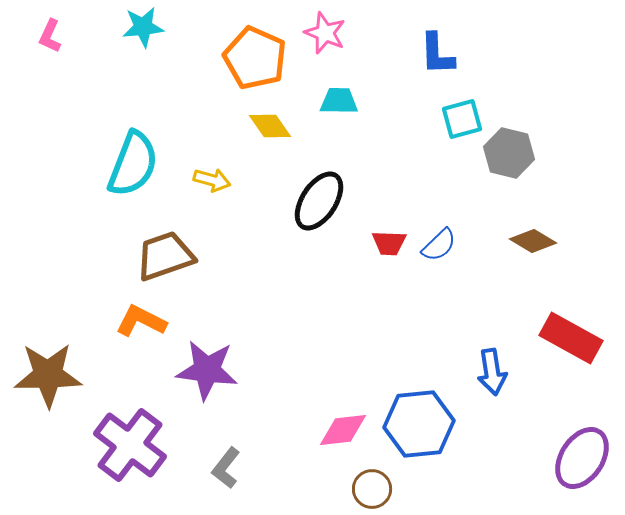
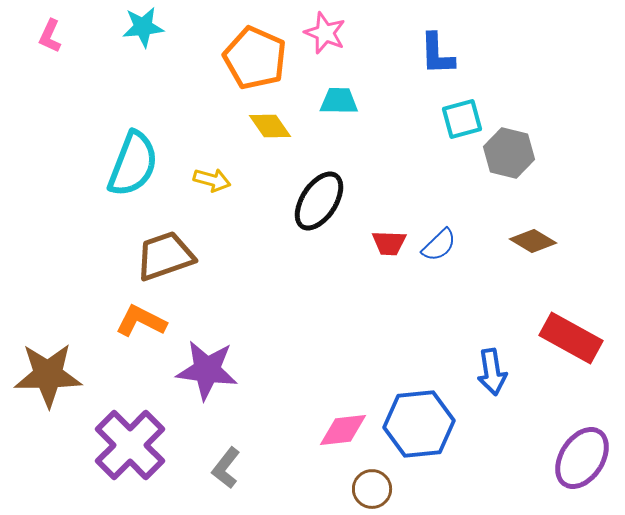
purple cross: rotated 8 degrees clockwise
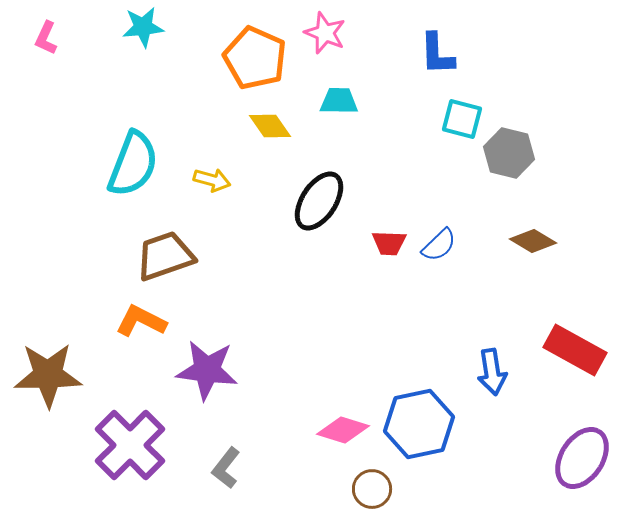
pink L-shape: moved 4 px left, 2 px down
cyan square: rotated 30 degrees clockwise
red rectangle: moved 4 px right, 12 px down
blue hexagon: rotated 6 degrees counterclockwise
pink diamond: rotated 24 degrees clockwise
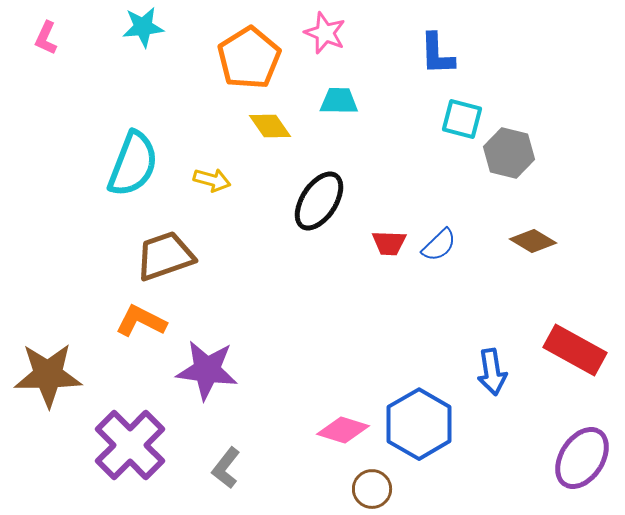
orange pentagon: moved 6 px left; rotated 16 degrees clockwise
blue hexagon: rotated 18 degrees counterclockwise
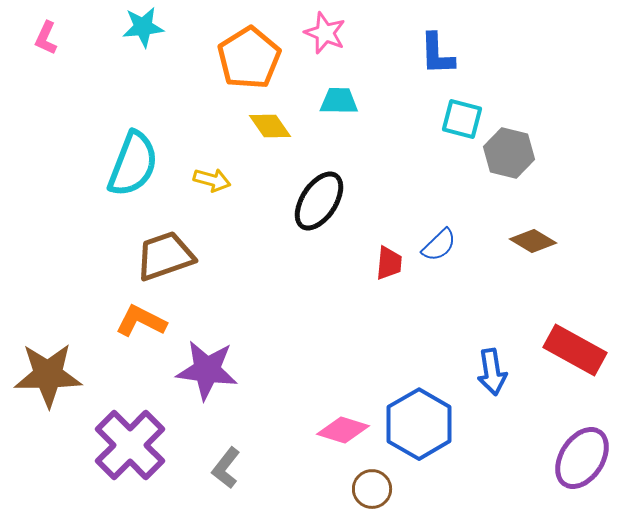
red trapezoid: moved 20 px down; rotated 87 degrees counterclockwise
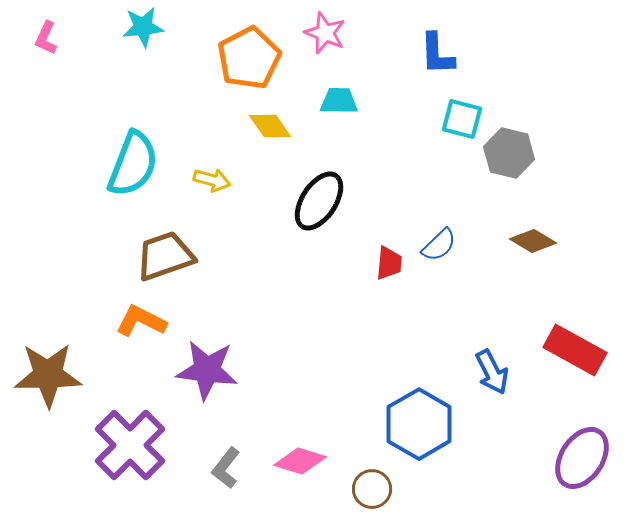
orange pentagon: rotated 4 degrees clockwise
blue arrow: rotated 18 degrees counterclockwise
pink diamond: moved 43 px left, 31 px down
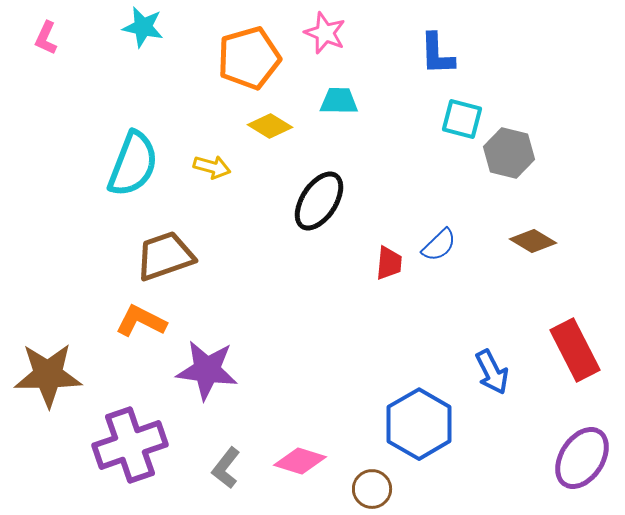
cyan star: rotated 18 degrees clockwise
orange pentagon: rotated 12 degrees clockwise
yellow diamond: rotated 24 degrees counterclockwise
yellow arrow: moved 13 px up
red rectangle: rotated 34 degrees clockwise
purple cross: rotated 26 degrees clockwise
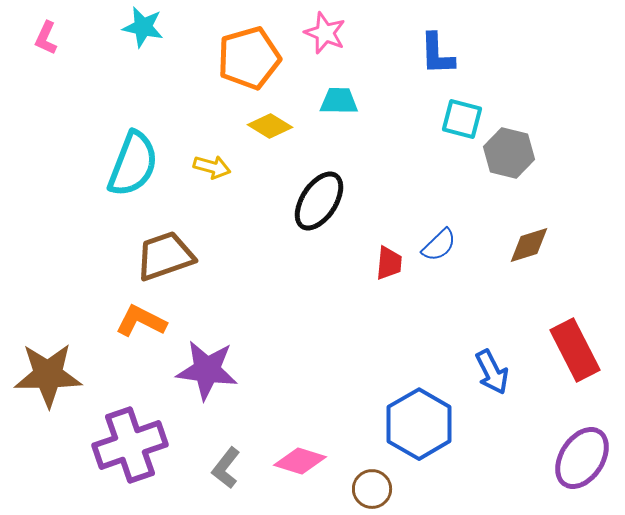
brown diamond: moved 4 px left, 4 px down; rotated 48 degrees counterclockwise
